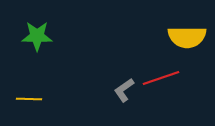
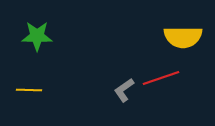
yellow semicircle: moved 4 px left
yellow line: moved 9 px up
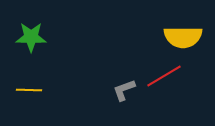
green star: moved 6 px left, 1 px down
red line: moved 3 px right, 2 px up; rotated 12 degrees counterclockwise
gray L-shape: rotated 15 degrees clockwise
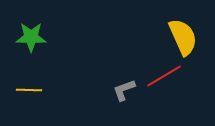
yellow semicircle: rotated 114 degrees counterclockwise
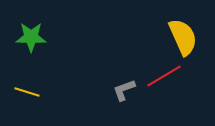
yellow line: moved 2 px left, 2 px down; rotated 15 degrees clockwise
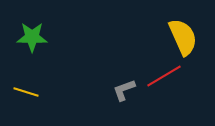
green star: moved 1 px right
yellow line: moved 1 px left
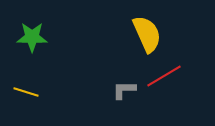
yellow semicircle: moved 36 px left, 3 px up
gray L-shape: rotated 20 degrees clockwise
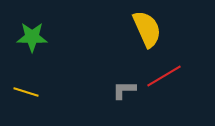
yellow semicircle: moved 5 px up
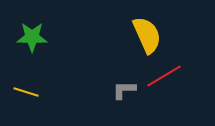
yellow semicircle: moved 6 px down
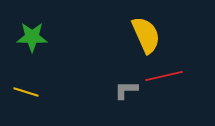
yellow semicircle: moved 1 px left
red line: rotated 18 degrees clockwise
gray L-shape: moved 2 px right
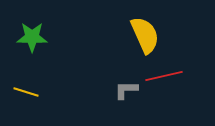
yellow semicircle: moved 1 px left
